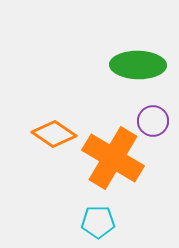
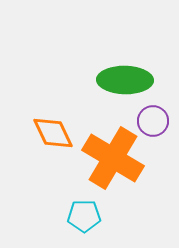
green ellipse: moved 13 px left, 15 px down
orange diamond: moved 1 px left, 1 px up; rotated 30 degrees clockwise
cyan pentagon: moved 14 px left, 6 px up
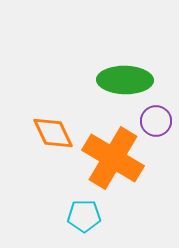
purple circle: moved 3 px right
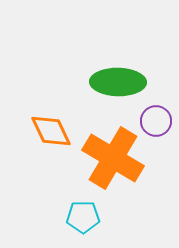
green ellipse: moved 7 px left, 2 px down
orange diamond: moved 2 px left, 2 px up
cyan pentagon: moved 1 px left, 1 px down
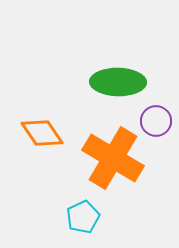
orange diamond: moved 9 px left, 2 px down; rotated 9 degrees counterclockwise
cyan pentagon: rotated 24 degrees counterclockwise
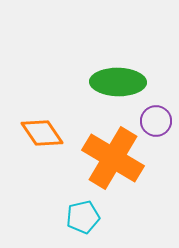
cyan pentagon: rotated 12 degrees clockwise
